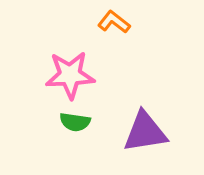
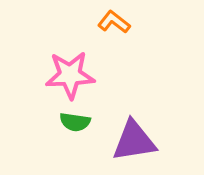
purple triangle: moved 11 px left, 9 px down
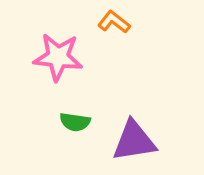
pink star: moved 12 px left, 18 px up; rotated 9 degrees clockwise
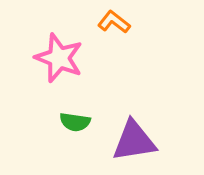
pink star: moved 1 px right, 1 px down; rotated 15 degrees clockwise
